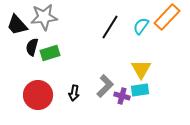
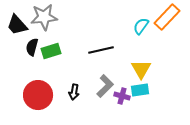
black line: moved 9 px left, 23 px down; rotated 45 degrees clockwise
green rectangle: moved 1 px right, 2 px up
black arrow: moved 1 px up
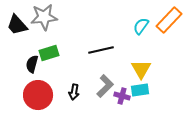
orange rectangle: moved 2 px right, 3 px down
black semicircle: moved 17 px down
green rectangle: moved 2 px left, 2 px down
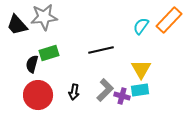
gray L-shape: moved 4 px down
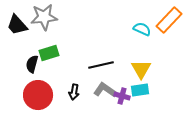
cyan semicircle: moved 1 px right, 3 px down; rotated 78 degrees clockwise
black line: moved 15 px down
gray L-shape: rotated 100 degrees counterclockwise
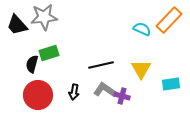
cyan rectangle: moved 31 px right, 6 px up
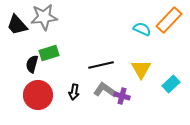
cyan rectangle: rotated 36 degrees counterclockwise
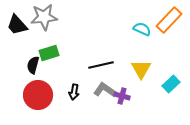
black semicircle: moved 1 px right, 1 px down
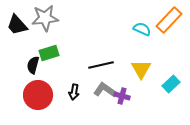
gray star: moved 1 px right, 1 px down
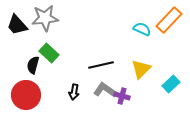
green rectangle: rotated 60 degrees clockwise
yellow triangle: rotated 15 degrees clockwise
red circle: moved 12 px left
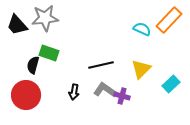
green rectangle: rotated 24 degrees counterclockwise
